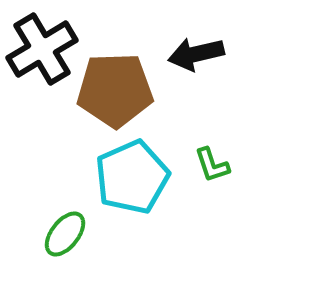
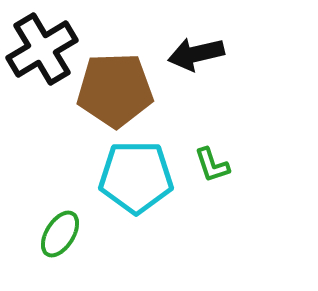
cyan pentagon: moved 4 px right; rotated 24 degrees clockwise
green ellipse: moved 5 px left; rotated 6 degrees counterclockwise
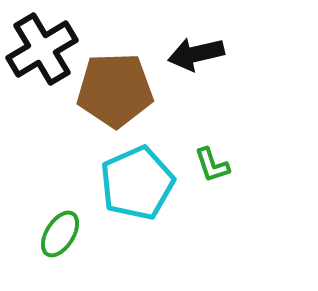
cyan pentagon: moved 1 px right, 6 px down; rotated 24 degrees counterclockwise
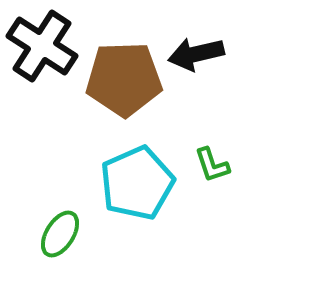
black cross: moved 3 px up; rotated 26 degrees counterclockwise
brown pentagon: moved 9 px right, 11 px up
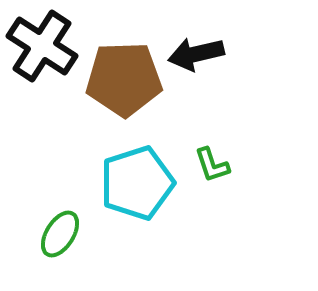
cyan pentagon: rotated 6 degrees clockwise
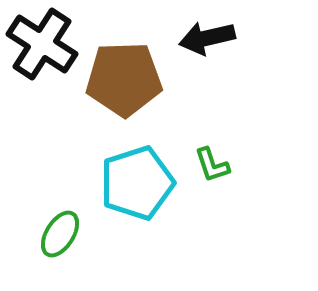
black cross: moved 2 px up
black arrow: moved 11 px right, 16 px up
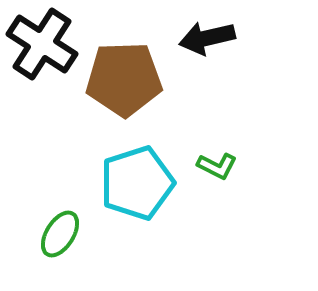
green L-shape: moved 5 px right, 1 px down; rotated 45 degrees counterclockwise
